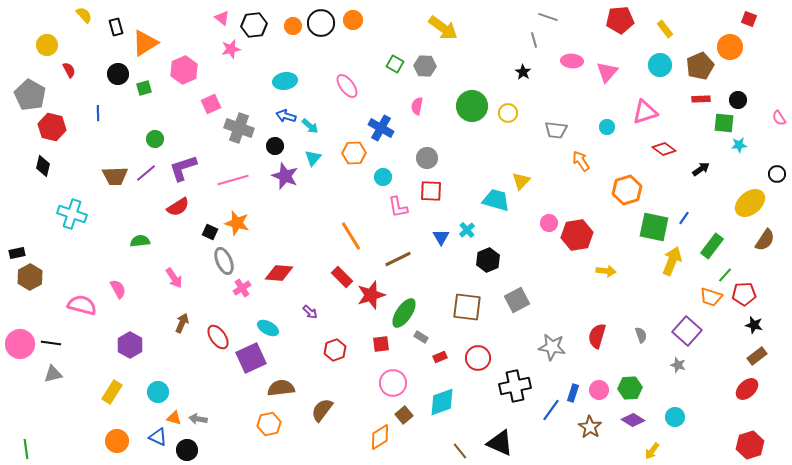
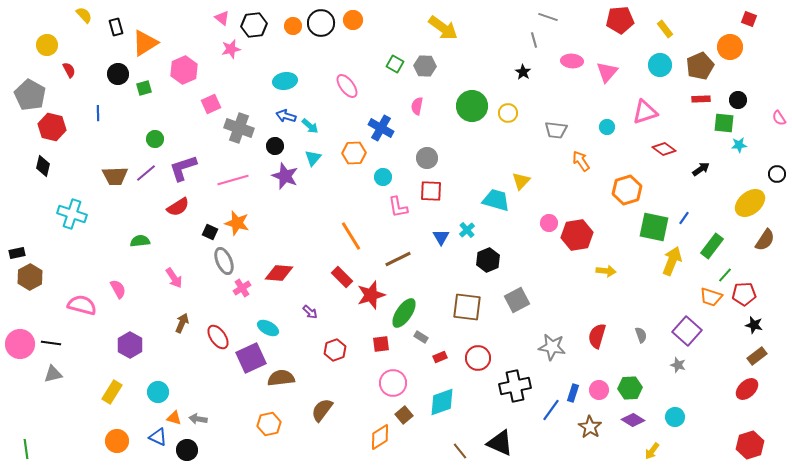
brown semicircle at (281, 388): moved 10 px up
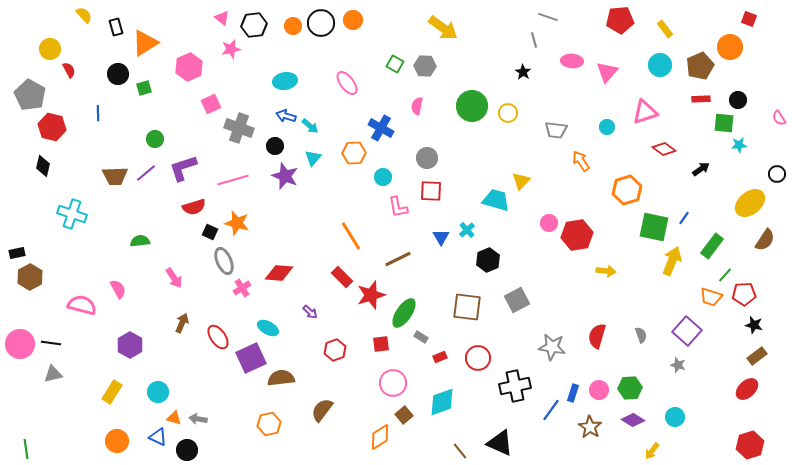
yellow circle at (47, 45): moved 3 px right, 4 px down
pink hexagon at (184, 70): moved 5 px right, 3 px up
pink ellipse at (347, 86): moved 3 px up
red semicircle at (178, 207): moved 16 px right; rotated 15 degrees clockwise
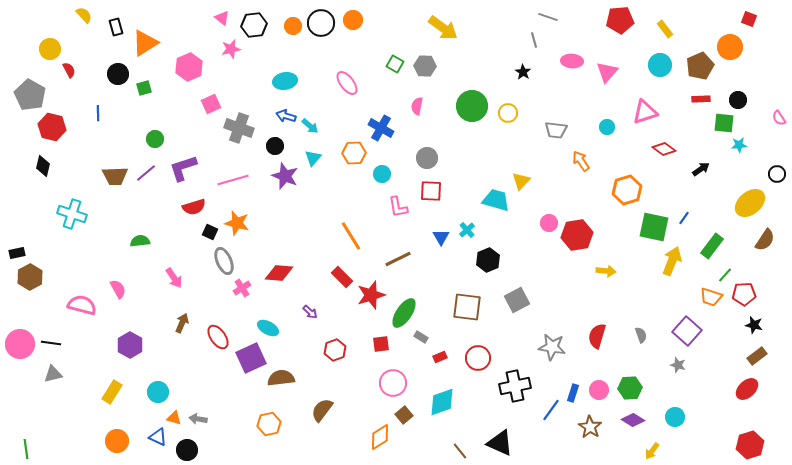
cyan circle at (383, 177): moved 1 px left, 3 px up
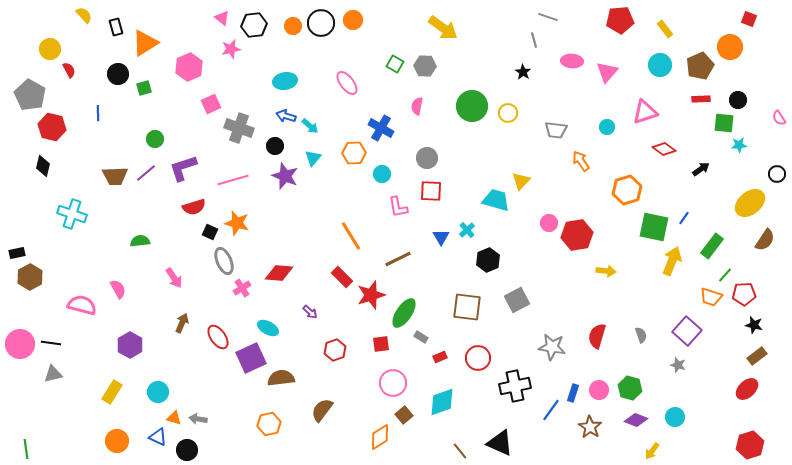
green hexagon at (630, 388): rotated 20 degrees clockwise
purple diamond at (633, 420): moved 3 px right; rotated 10 degrees counterclockwise
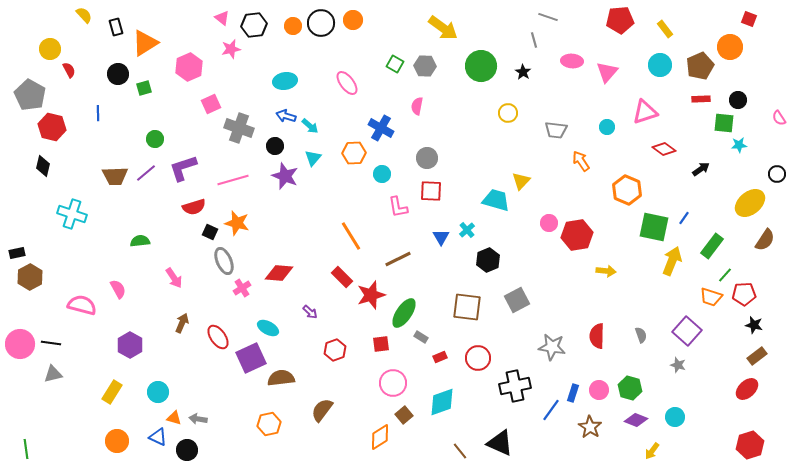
green circle at (472, 106): moved 9 px right, 40 px up
orange hexagon at (627, 190): rotated 20 degrees counterclockwise
red semicircle at (597, 336): rotated 15 degrees counterclockwise
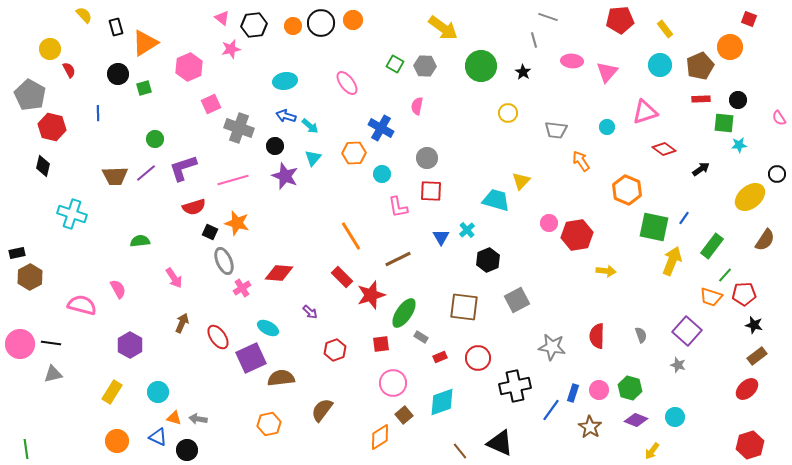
yellow ellipse at (750, 203): moved 6 px up
brown square at (467, 307): moved 3 px left
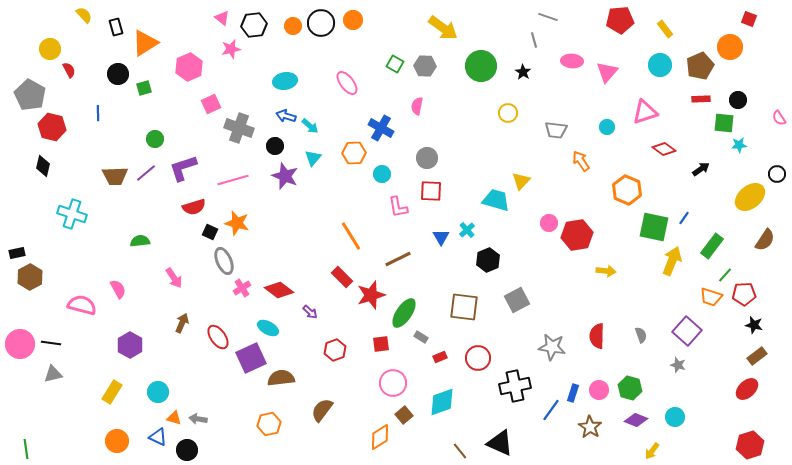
red diamond at (279, 273): moved 17 px down; rotated 32 degrees clockwise
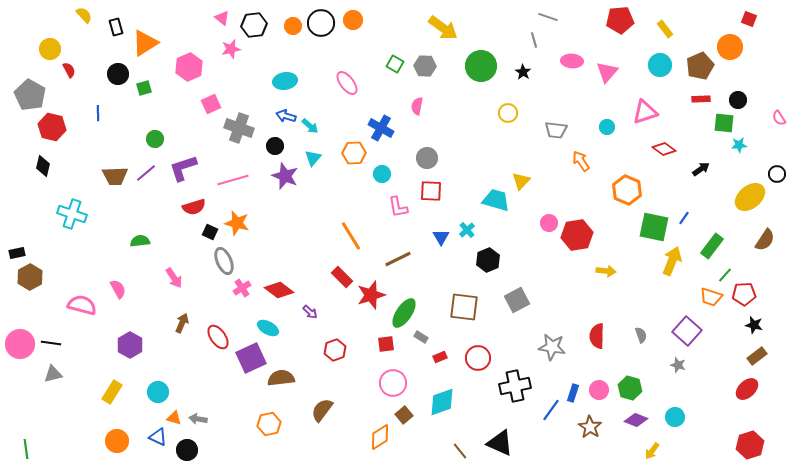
red square at (381, 344): moved 5 px right
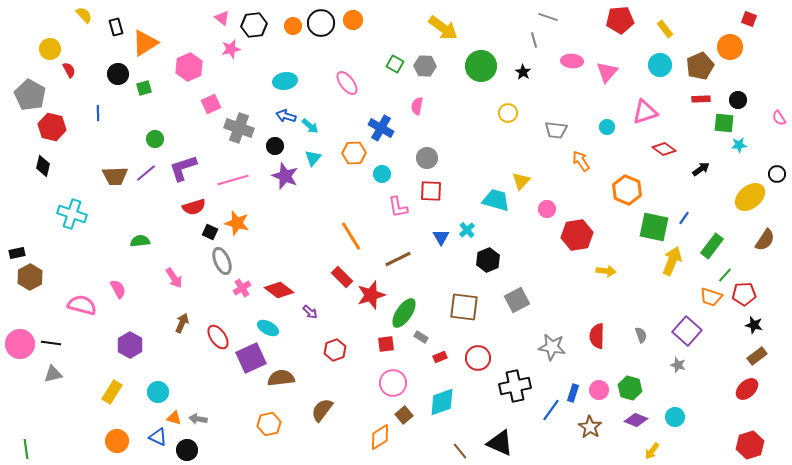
pink circle at (549, 223): moved 2 px left, 14 px up
gray ellipse at (224, 261): moved 2 px left
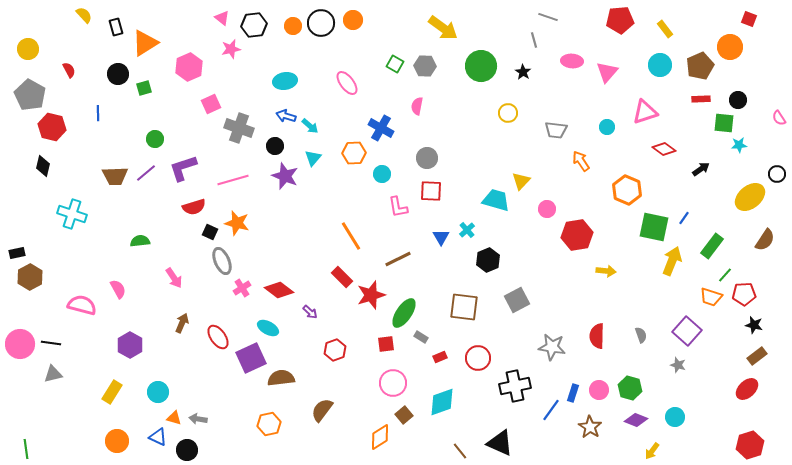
yellow circle at (50, 49): moved 22 px left
